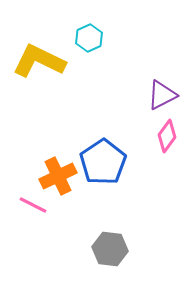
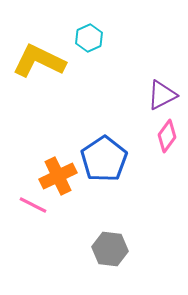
blue pentagon: moved 1 px right, 3 px up
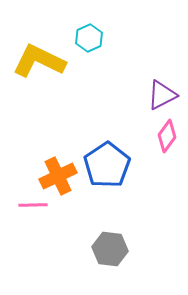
blue pentagon: moved 3 px right, 6 px down
pink line: rotated 28 degrees counterclockwise
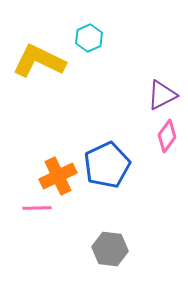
blue pentagon: rotated 9 degrees clockwise
pink line: moved 4 px right, 3 px down
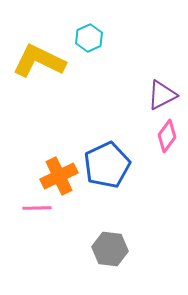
orange cross: moved 1 px right
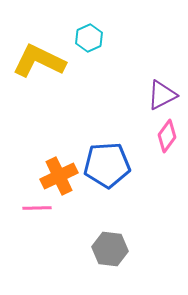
blue pentagon: rotated 21 degrees clockwise
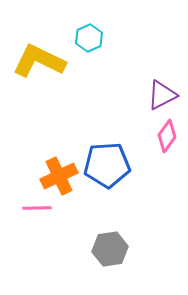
gray hexagon: rotated 16 degrees counterclockwise
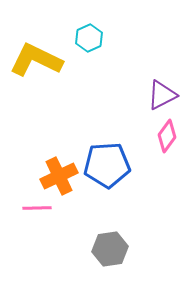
yellow L-shape: moved 3 px left, 1 px up
